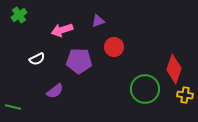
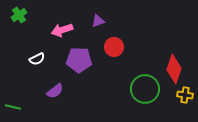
purple pentagon: moved 1 px up
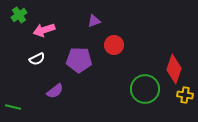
purple triangle: moved 4 px left
pink arrow: moved 18 px left
red circle: moved 2 px up
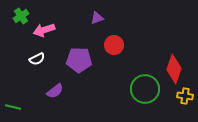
green cross: moved 2 px right, 1 px down
purple triangle: moved 3 px right, 3 px up
yellow cross: moved 1 px down
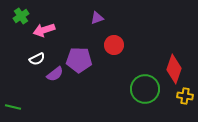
purple semicircle: moved 17 px up
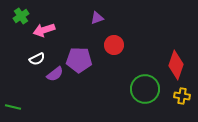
red diamond: moved 2 px right, 4 px up
yellow cross: moved 3 px left
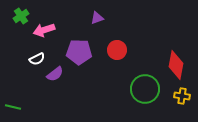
red circle: moved 3 px right, 5 px down
purple pentagon: moved 8 px up
red diamond: rotated 8 degrees counterclockwise
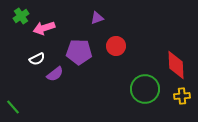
pink arrow: moved 2 px up
red circle: moved 1 px left, 4 px up
red diamond: rotated 12 degrees counterclockwise
yellow cross: rotated 14 degrees counterclockwise
green line: rotated 35 degrees clockwise
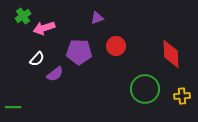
green cross: moved 2 px right
white semicircle: rotated 21 degrees counterclockwise
red diamond: moved 5 px left, 11 px up
green line: rotated 49 degrees counterclockwise
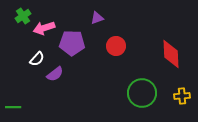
purple pentagon: moved 7 px left, 9 px up
green circle: moved 3 px left, 4 px down
